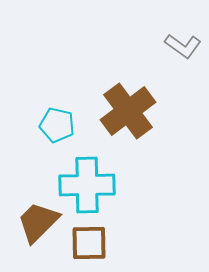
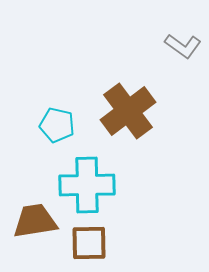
brown trapezoid: moved 3 px left, 1 px up; rotated 36 degrees clockwise
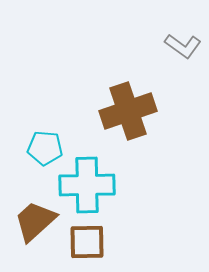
brown cross: rotated 18 degrees clockwise
cyan pentagon: moved 12 px left, 23 px down; rotated 8 degrees counterclockwise
brown trapezoid: rotated 33 degrees counterclockwise
brown square: moved 2 px left, 1 px up
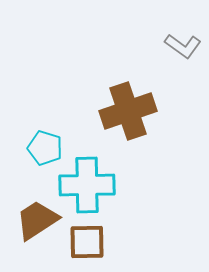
cyan pentagon: rotated 12 degrees clockwise
brown trapezoid: moved 2 px right, 1 px up; rotated 9 degrees clockwise
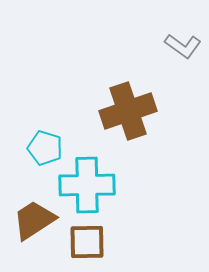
brown trapezoid: moved 3 px left
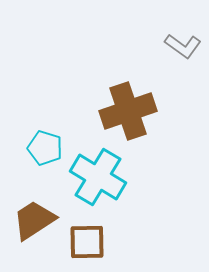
cyan cross: moved 11 px right, 8 px up; rotated 32 degrees clockwise
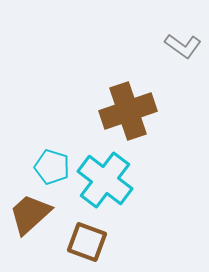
cyan pentagon: moved 7 px right, 19 px down
cyan cross: moved 7 px right, 3 px down; rotated 6 degrees clockwise
brown trapezoid: moved 4 px left, 6 px up; rotated 9 degrees counterclockwise
brown square: rotated 21 degrees clockwise
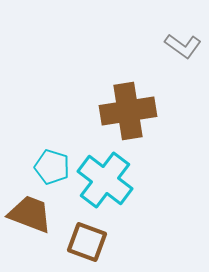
brown cross: rotated 10 degrees clockwise
brown trapezoid: rotated 63 degrees clockwise
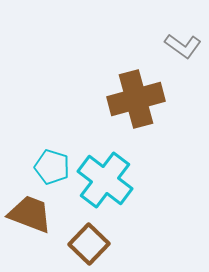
brown cross: moved 8 px right, 12 px up; rotated 6 degrees counterclockwise
brown square: moved 2 px right, 2 px down; rotated 24 degrees clockwise
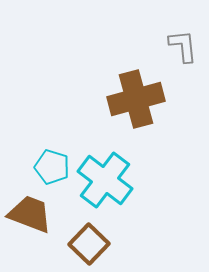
gray L-shape: rotated 132 degrees counterclockwise
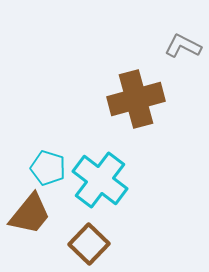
gray L-shape: rotated 57 degrees counterclockwise
cyan pentagon: moved 4 px left, 1 px down
cyan cross: moved 5 px left
brown trapezoid: rotated 108 degrees clockwise
